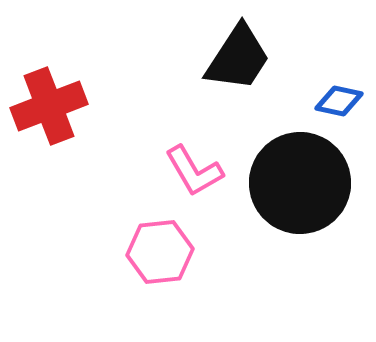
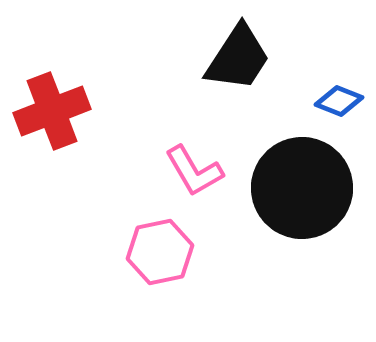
blue diamond: rotated 9 degrees clockwise
red cross: moved 3 px right, 5 px down
black circle: moved 2 px right, 5 px down
pink hexagon: rotated 6 degrees counterclockwise
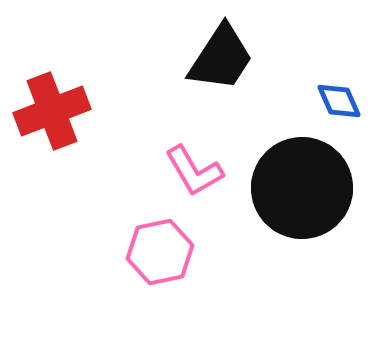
black trapezoid: moved 17 px left
blue diamond: rotated 45 degrees clockwise
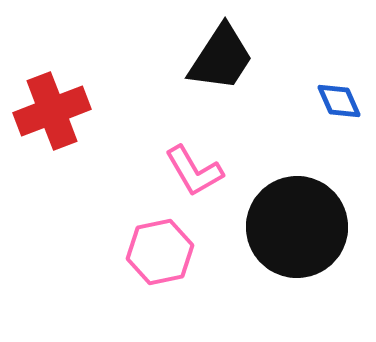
black circle: moved 5 px left, 39 px down
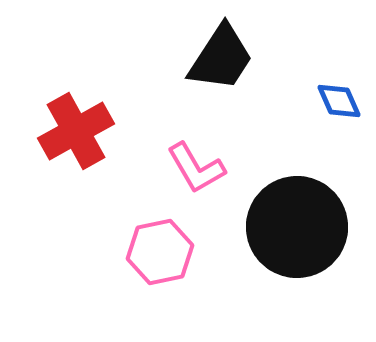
red cross: moved 24 px right, 20 px down; rotated 8 degrees counterclockwise
pink L-shape: moved 2 px right, 3 px up
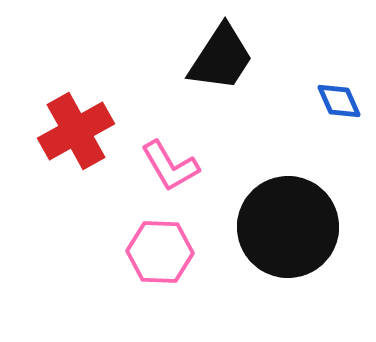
pink L-shape: moved 26 px left, 2 px up
black circle: moved 9 px left
pink hexagon: rotated 14 degrees clockwise
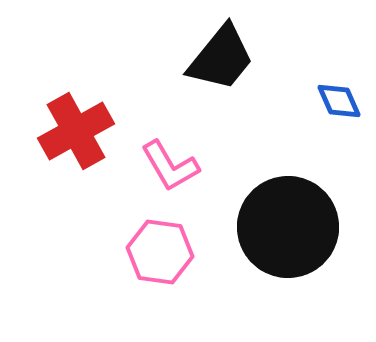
black trapezoid: rotated 6 degrees clockwise
pink hexagon: rotated 6 degrees clockwise
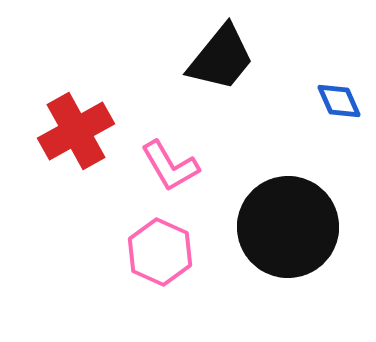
pink hexagon: rotated 16 degrees clockwise
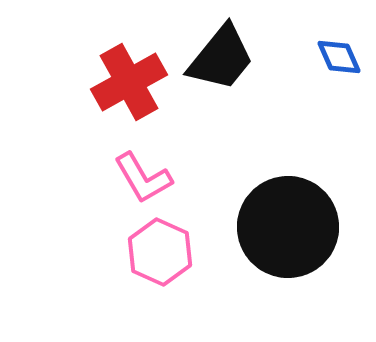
blue diamond: moved 44 px up
red cross: moved 53 px right, 49 px up
pink L-shape: moved 27 px left, 12 px down
